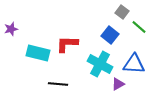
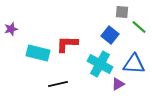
gray square: rotated 32 degrees counterclockwise
black line: rotated 18 degrees counterclockwise
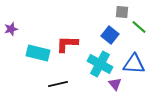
purple triangle: moved 3 px left; rotated 40 degrees counterclockwise
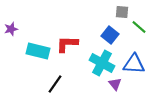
cyan rectangle: moved 2 px up
cyan cross: moved 2 px right, 1 px up
black line: moved 3 px left; rotated 42 degrees counterclockwise
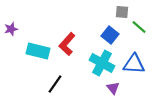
red L-shape: rotated 50 degrees counterclockwise
purple triangle: moved 2 px left, 4 px down
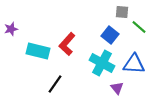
purple triangle: moved 4 px right
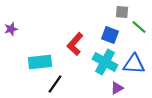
blue square: rotated 18 degrees counterclockwise
red L-shape: moved 8 px right
cyan rectangle: moved 2 px right, 11 px down; rotated 20 degrees counterclockwise
cyan cross: moved 3 px right, 1 px up
purple triangle: rotated 40 degrees clockwise
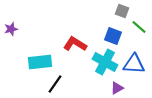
gray square: moved 1 px up; rotated 16 degrees clockwise
blue square: moved 3 px right, 1 px down
red L-shape: rotated 80 degrees clockwise
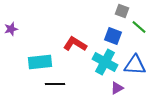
blue triangle: moved 1 px right, 1 px down
black line: rotated 54 degrees clockwise
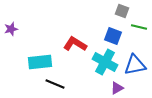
green line: rotated 28 degrees counterclockwise
blue triangle: rotated 15 degrees counterclockwise
black line: rotated 24 degrees clockwise
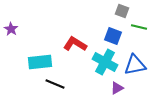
purple star: rotated 24 degrees counterclockwise
